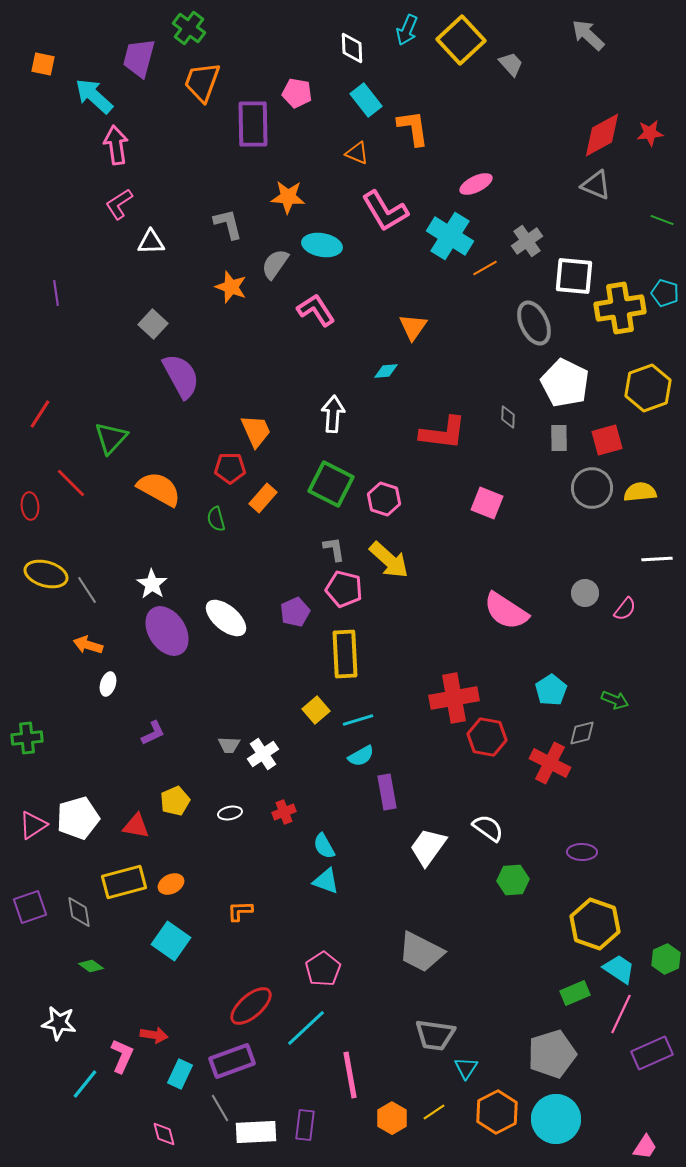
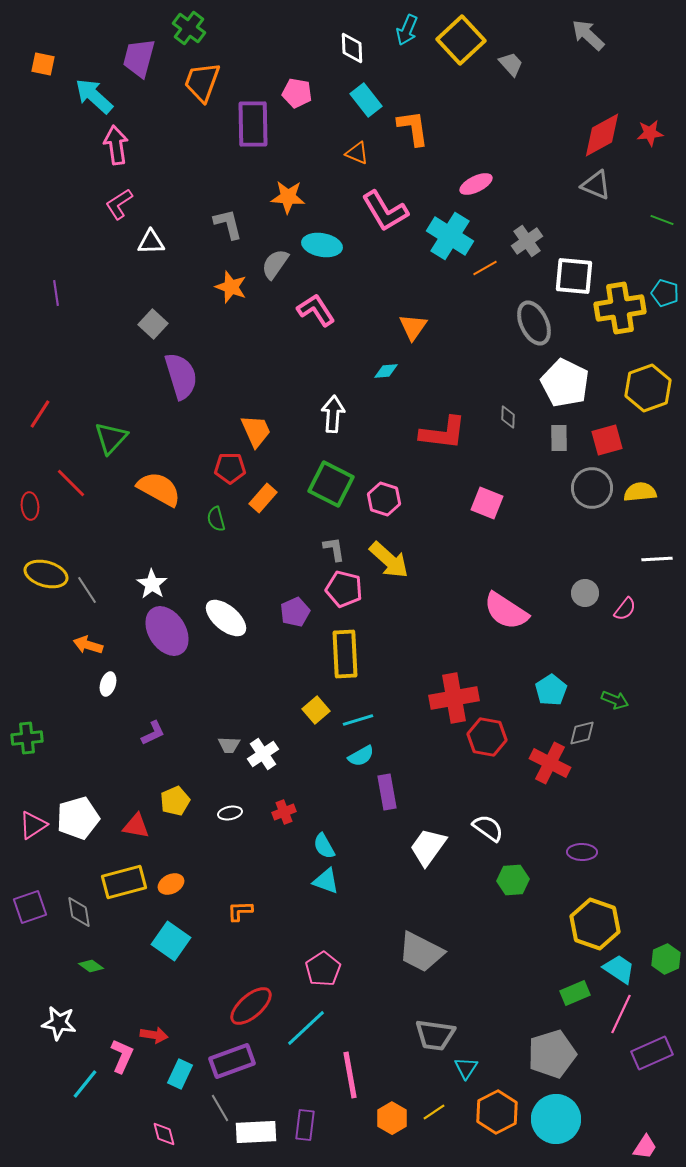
purple semicircle at (181, 376): rotated 12 degrees clockwise
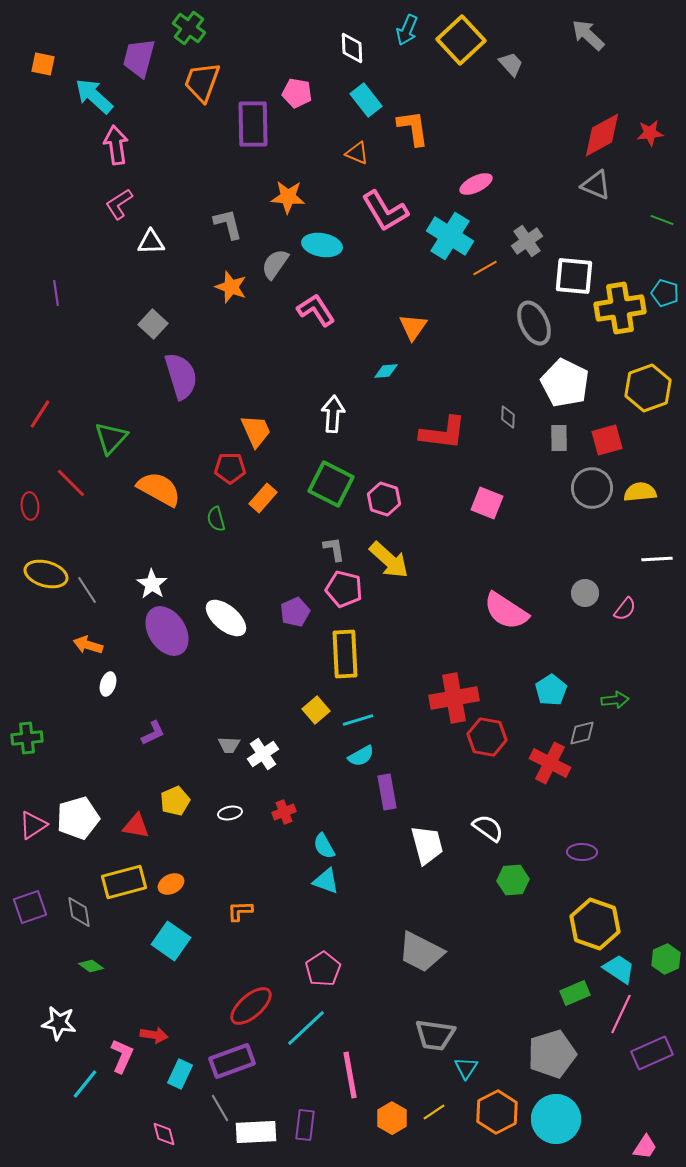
green arrow at (615, 700): rotated 28 degrees counterclockwise
white trapezoid at (428, 847): moved 1 px left, 2 px up; rotated 129 degrees clockwise
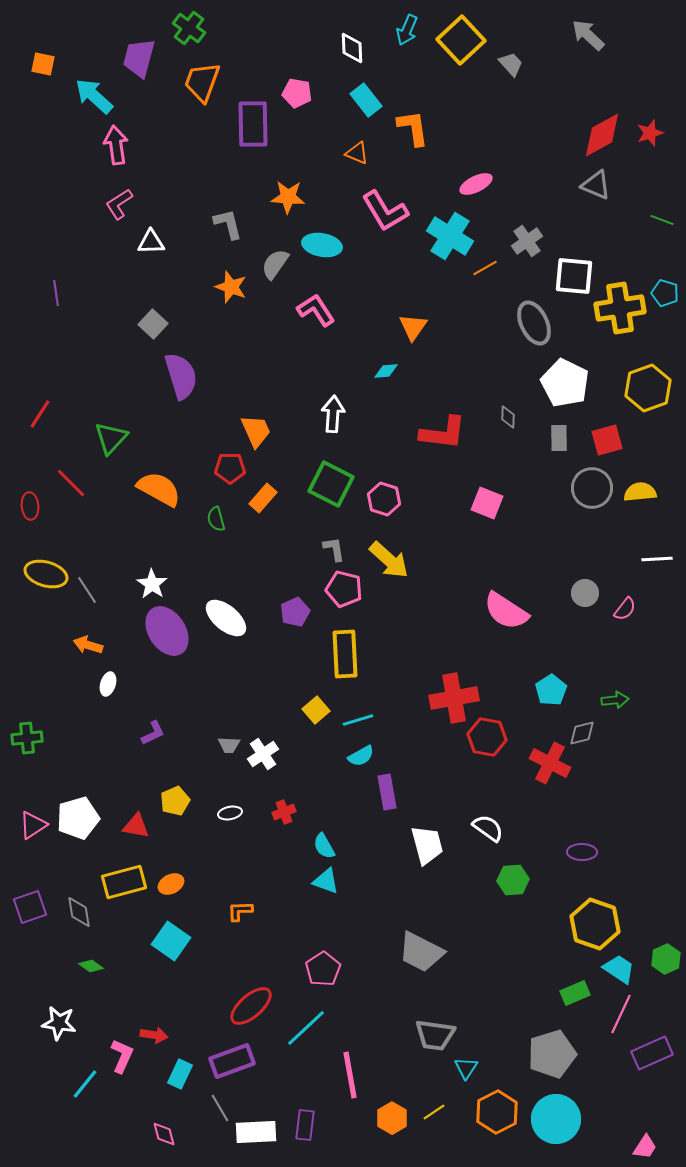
red star at (650, 133): rotated 12 degrees counterclockwise
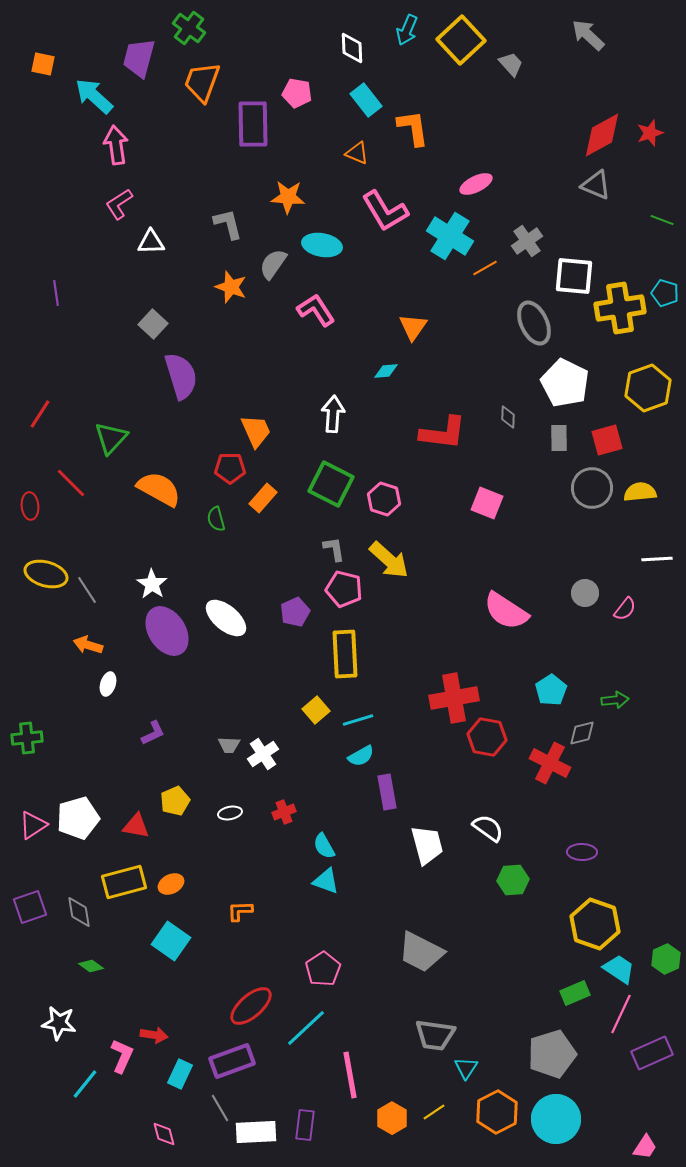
gray semicircle at (275, 264): moved 2 px left
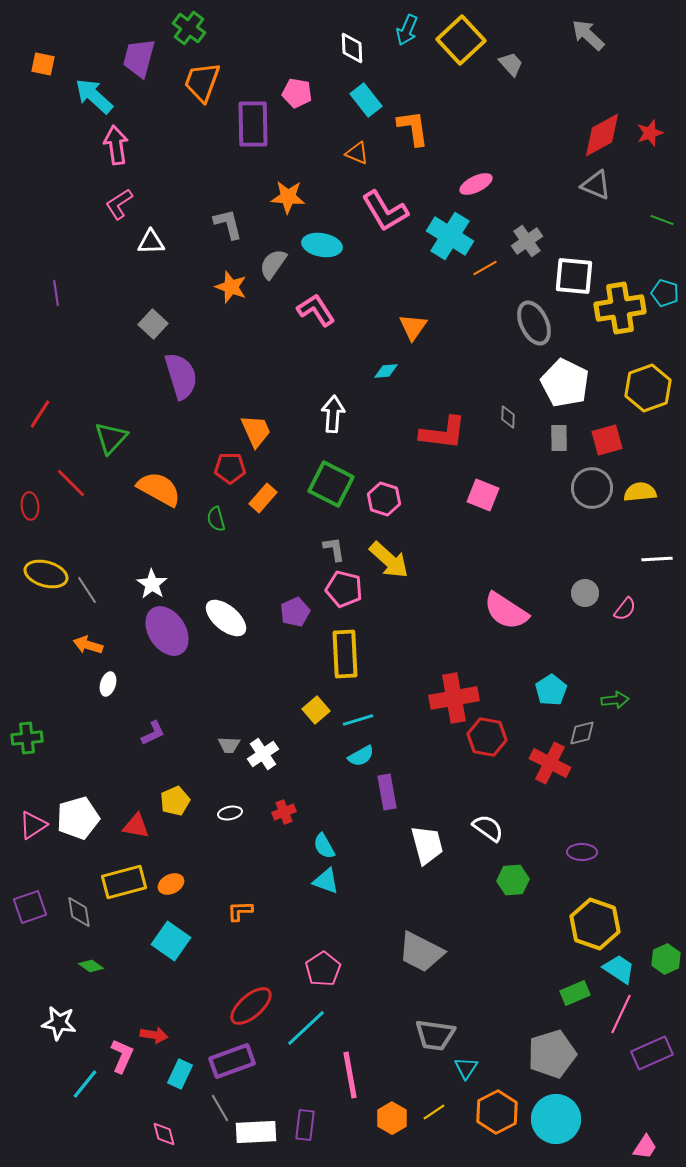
pink square at (487, 503): moved 4 px left, 8 px up
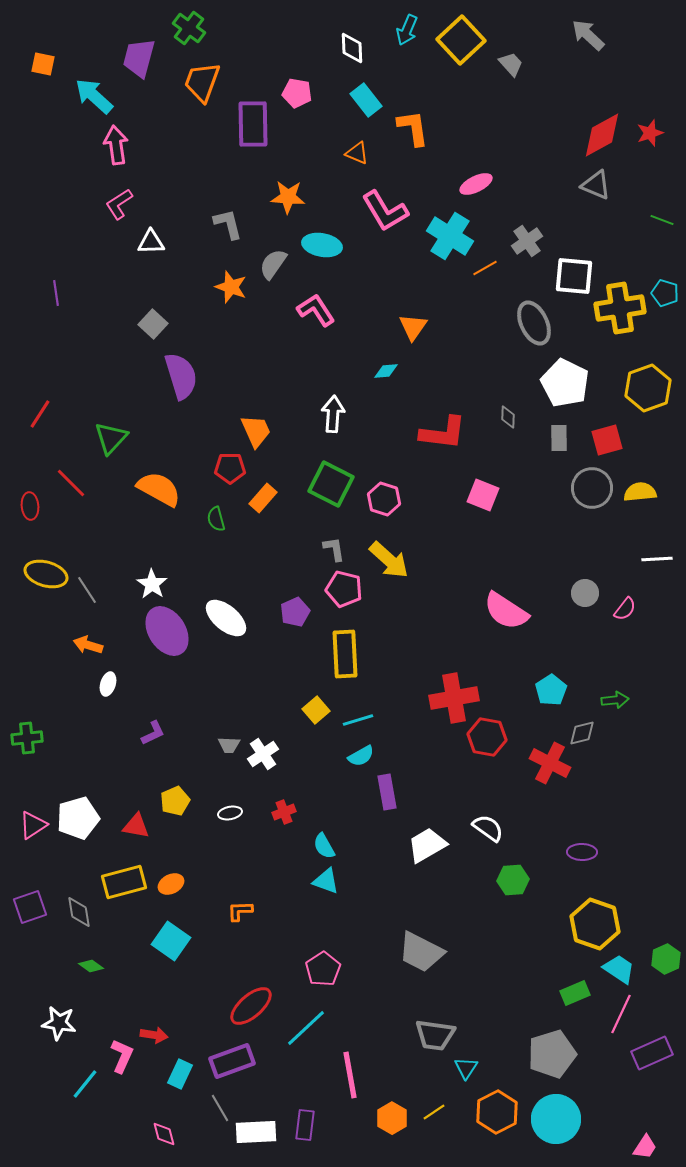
white trapezoid at (427, 845): rotated 105 degrees counterclockwise
